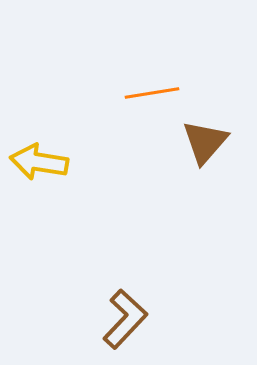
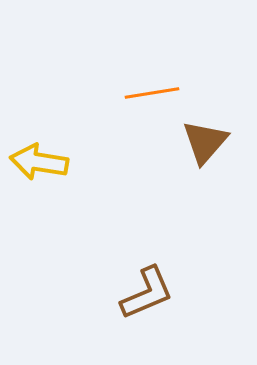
brown L-shape: moved 22 px right, 26 px up; rotated 24 degrees clockwise
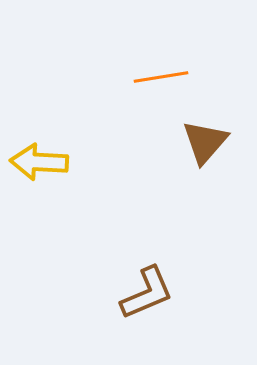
orange line: moved 9 px right, 16 px up
yellow arrow: rotated 6 degrees counterclockwise
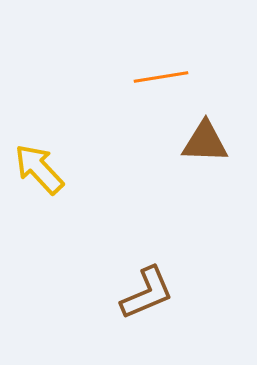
brown triangle: rotated 51 degrees clockwise
yellow arrow: moved 7 px down; rotated 44 degrees clockwise
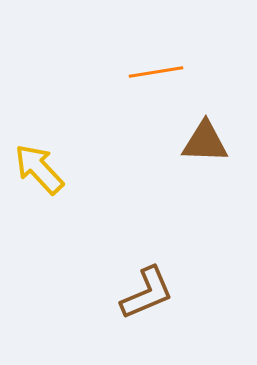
orange line: moved 5 px left, 5 px up
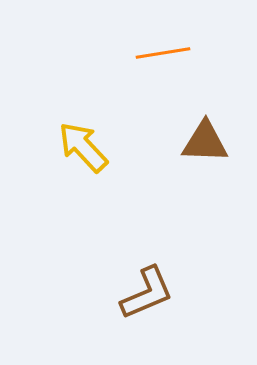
orange line: moved 7 px right, 19 px up
yellow arrow: moved 44 px right, 22 px up
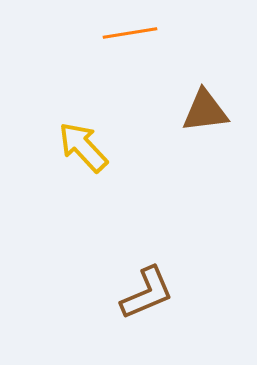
orange line: moved 33 px left, 20 px up
brown triangle: moved 31 px up; rotated 9 degrees counterclockwise
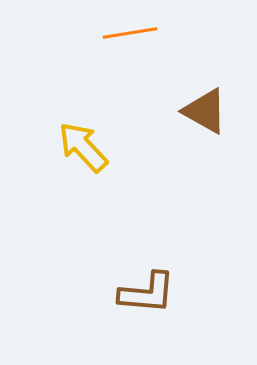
brown triangle: rotated 36 degrees clockwise
brown L-shape: rotated 28 degrees clockwise
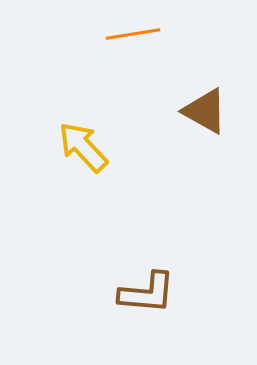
orange line: moved 3 px right, 1 px down
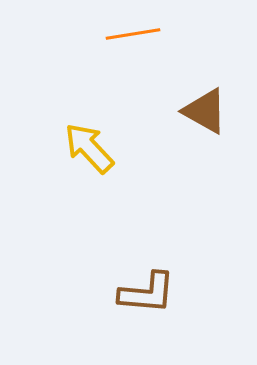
yellow arrow: moved 6 px right, 1 px down
